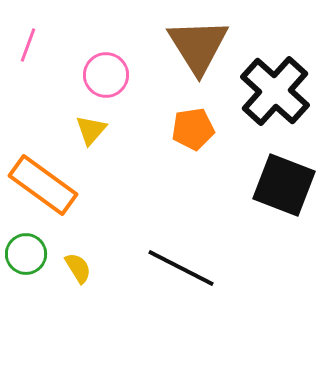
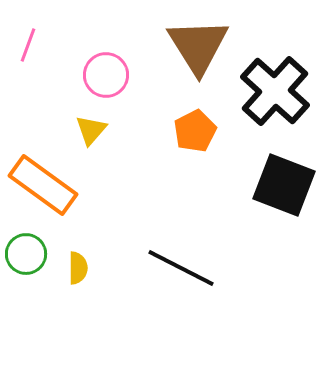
orange pentagon: moved 2 px right, 2 px down; rotated 18 degrees counterclockwise
yellow semicircle: rotated 32 degrees clockwise
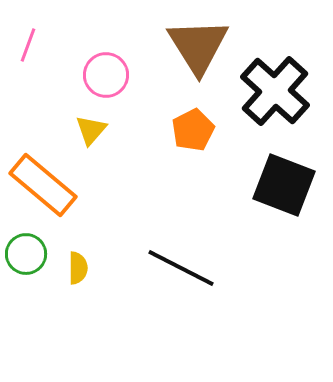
orange pentagon: moved 2 px left, 1 px up
orange rectangle: rotated 4 degrees clockwise
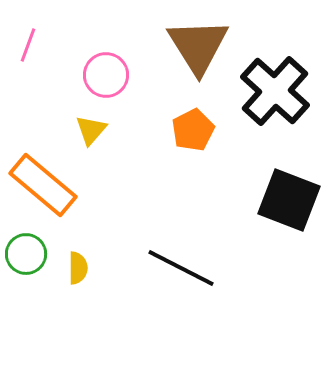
black square: moved 5 px right, 15 px down
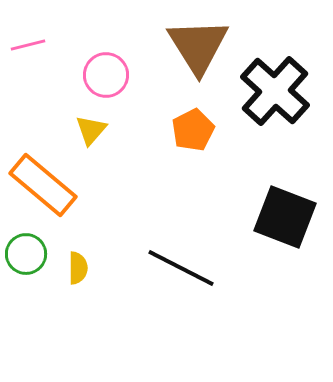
pink line: rotated 56 degrees clockwise
black square: moved 4 px left, 17 px down
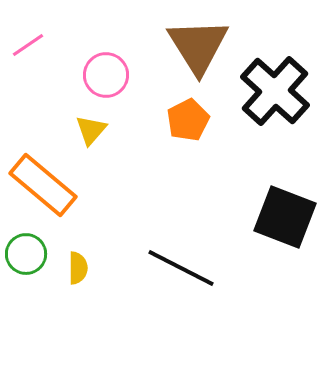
pink line: rotated 20 degrees counterclockwise
orange pentagon: moved 5 px left, 10 px up
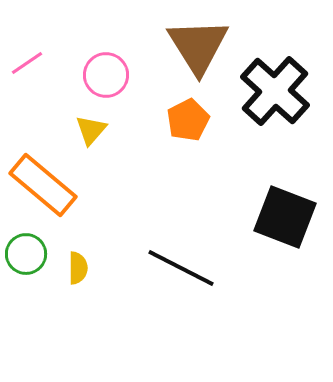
pink line: moved 1 px left, 18 px down
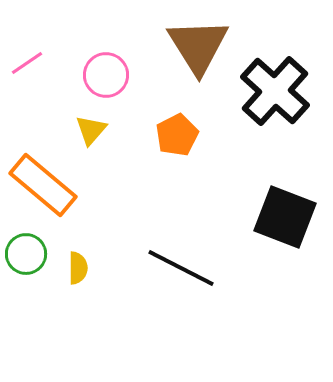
orange pentagon: moved 11 px left, 15 px down
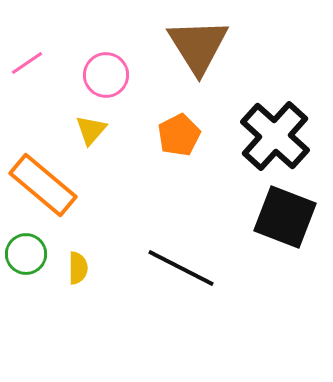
black cross: moved 45 px down
orange pentagon: moved 2 px right
